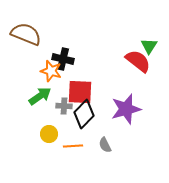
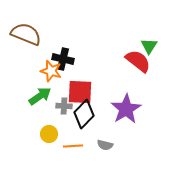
purple star: rotated 16 degrees counterclockwise
gray semicircle: rotated 49 degrees counterclockwise
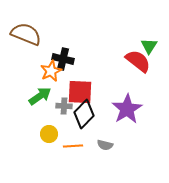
orange star: rotated 30 degrees clockwise
purple star: moved 1 px right
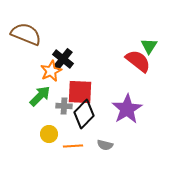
black cross: rotated 25 degrees clockwise
green arrow: rotated 10 degrees counterclockwise
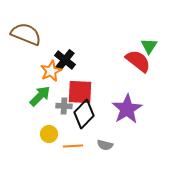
black cross: moved 2 px right, 1 px down
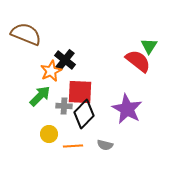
purple star: rotated 12 degrees counterclockwise
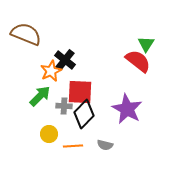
green triangle: moved 3 px left, 2 px up
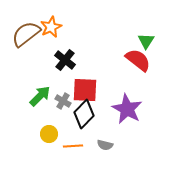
brown semicircle: rotated 60 degrees counterclockwise
green triangle: moved 3 px up
red semicircle: moved 1 px up
orange star: moved 44 px up
red square: moved 5 px right, 2 px up
gray cross: moved 1 px left, 5 px up; rotated 28 degrees clockwise
